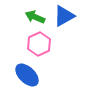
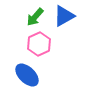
green arrow: rotated 72 degrees counterclockwise
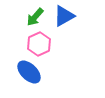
blue ellipse: moved 2 px right, 3 px up
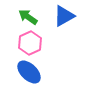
green arrow: moved 7 px left; rotated 84 degrees clockwise
pink hexagon: moved 9 px left, 1 px up
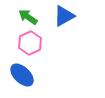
blue ellipse: moved 7 px left, 3 px down
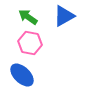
pink hexagon: rotated 25 degrees counterclockwise
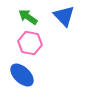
blue triangle: rotated 45 degrees counterclockwise
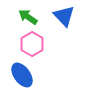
pink hexagon: moved 2 px right, 1 px down; rotated 20 degrees clockwise
blue ellipse: rotated 10 degrees clockwise
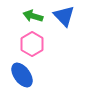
green arrow: moved 5 px right, 1 px up; rotated 18 degrees counterclockwise
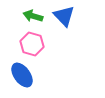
pink hexagon: rotated 15 degrees counterclockwise
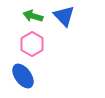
pink hexagon: rotated 15 degrees clockwise
blue ellipse: moved 1 px right, 1 px down
